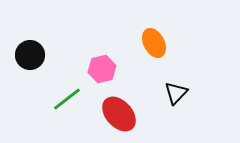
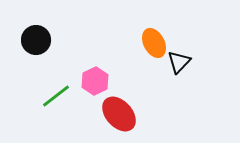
black circle: moved 6 px right, 15 px up
pink hexagon: moved 7 px left, 12 px down; rotated 12 degrees counterclockwise
black triangle: moved 3 px right, 31 px up
green line: moved 11 px left, 3 px up
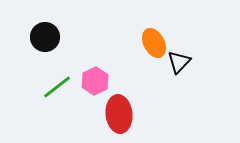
black circle: moved 9 px right, 3 px up
green line: moved 1 px right, 9 px up
red ellipse: rotated 36 degrees clockwise
